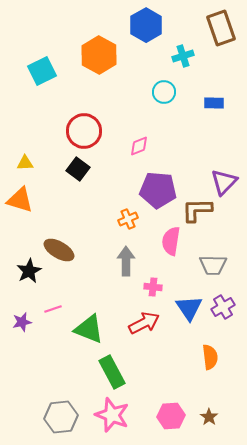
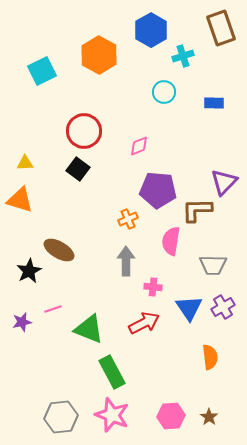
blue hexagon: moved 5 px right, 5 px down
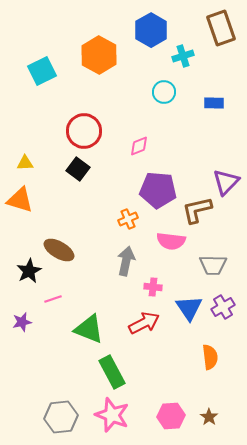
purple triangle: moved 2 px right
brown L-shape: rotated 12 degrees counterclockwise
pink semicircle: rotated 92 degrees counterclockwise
gray arrow: rotated 12 degrees clockwise
pink line: moved 10 px up
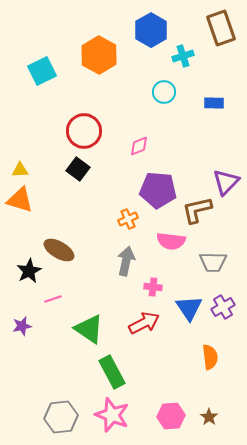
yellow triangle: moved 5 px left, 7 px down
gray trapezoid: moved 3 px up
purple star: moved 4 px down
green triangle: rotated 12 degrees clockwise
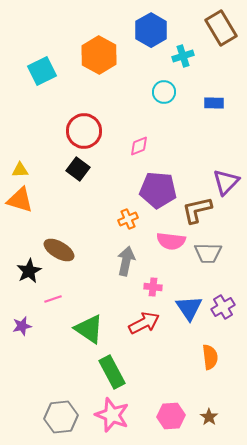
brown rectangle: rotated 12 degrees counterclockwise
gray trapezoid: moved 5 px left, 9 px up
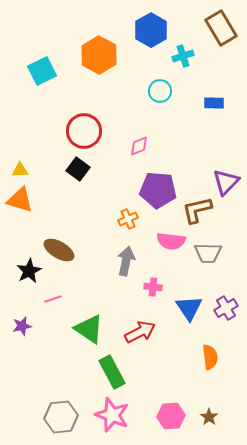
cyan circle: moved 4 px left, 1 px up
purple cross: moved 3 px right, 1 px down
red arrow: moved 4 px left, 9 px down
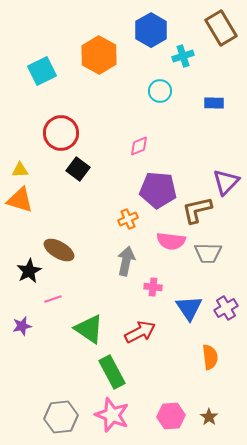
red circle: moved 23 px left, 2 px down
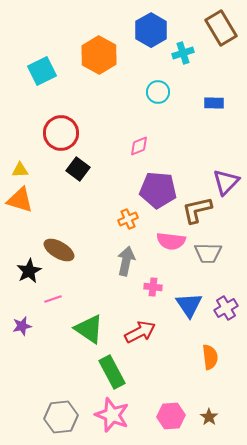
cyan cross: moved 3 px up
cyan circle: moved 2 px left, 1 px down
blue triangle: moved 3 px up
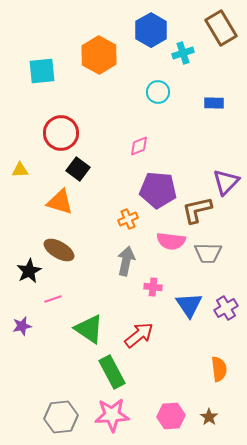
cyan square: rotated 20 degrees clockwise
orange triangle: moved 40 px right, 2 px down
red arrow: moved 1 px left, 3 px down; rotated 12 degrees counterclockwise
orange semicircle: moved 9 px right, 12 px down
pink star: rotated 24 degrees counterclockwise
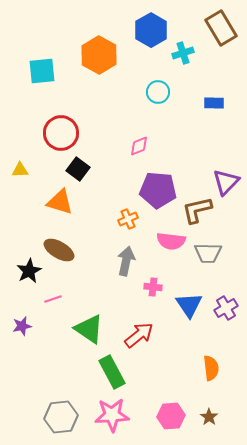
orange semicircle: moved 8 px left, 1 px up
